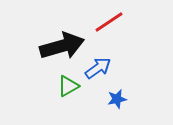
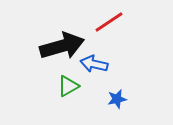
blue arrow: moved 4 px left, 4 px up; rotated 132 degrees counterclockwise
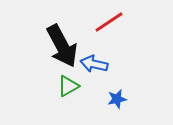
black arrow: rotated 78 degrees clockwise
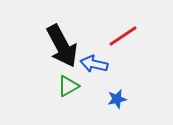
red line: moved 14 px right, 14 px down
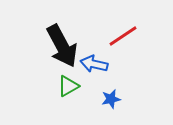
blue star: moved 6 px left
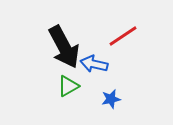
black arrow: moved 2 px right, 1 px down
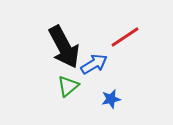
red line: moved 2 px right, 1 px down
blue arrow: rotated 136 degrees clockwise
green triangle: rotated 10 degrees counterclockwise
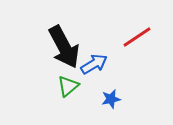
red line: moved 12 px right
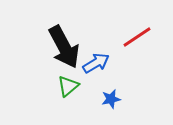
blue arrow: moved 2 px right, 1 px up
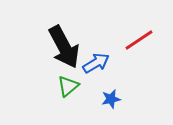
red line: moved 2 px right, 3 px down
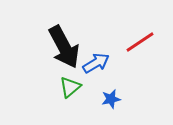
red line: moved 1 px right, 2 px down
green triangle: moved 2 px right, 1 px down
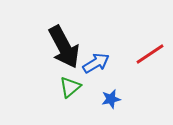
red line: moved 10 px right, 12 px down
